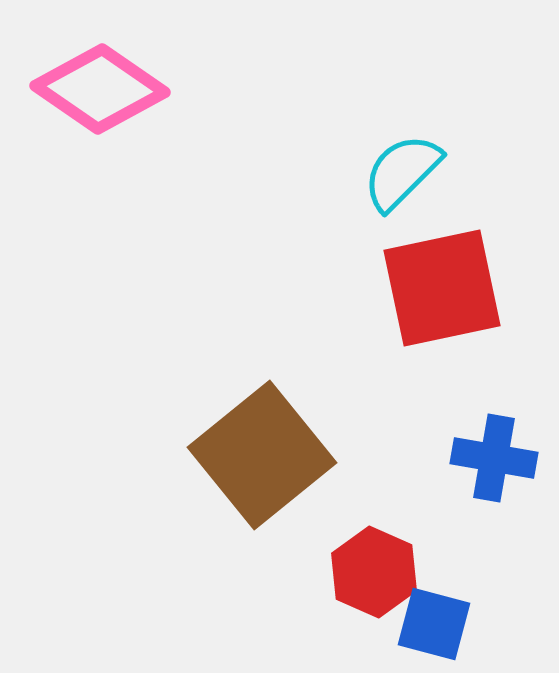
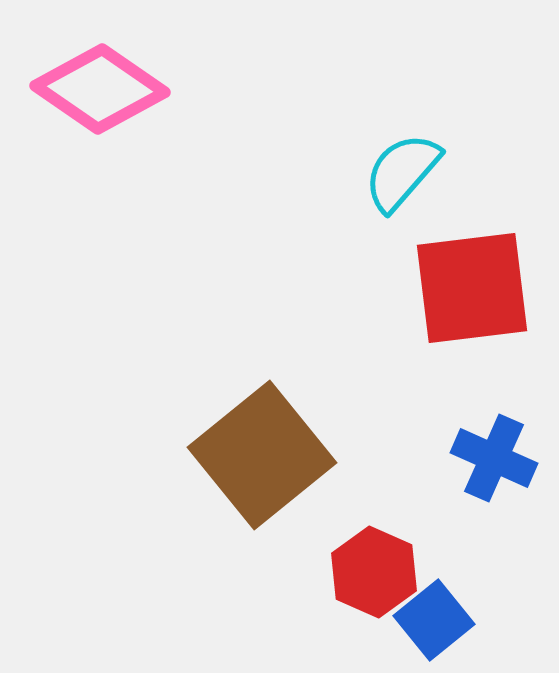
cyan semicircle: rotated 4 degrees counterclockwise
red square: moved 30 px right; rotated 5 degrees clockwise
blue cross: rotated 14 degrees clockwise
blue square: moved 4 px up; rotated 36 degrees clockwise
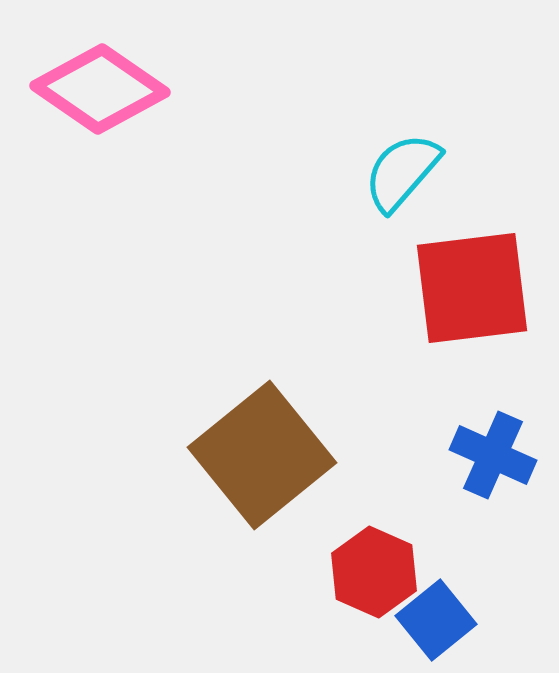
blue cross: moved 1 px left, 3 px up
blue square: moved 2 px right
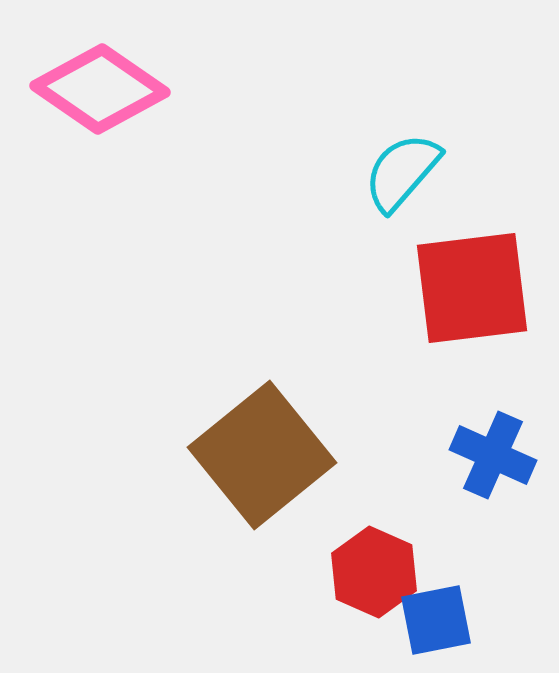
blue square: rotated 28 degrees clockwise
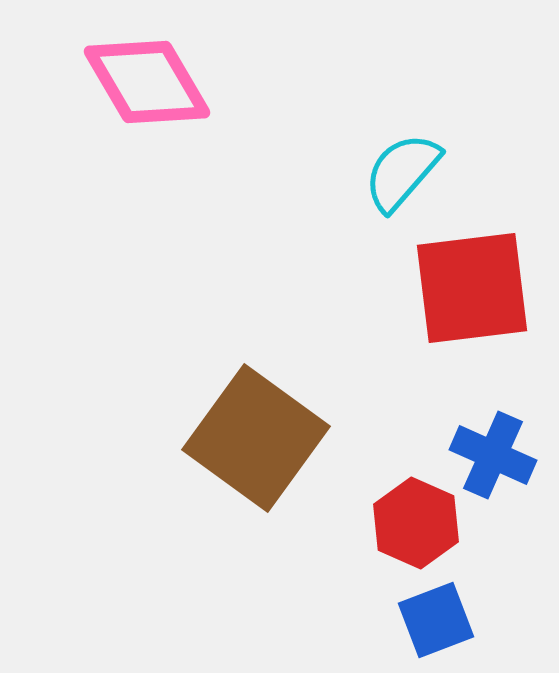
pink diamond: moved 47 px right, 7 px up; rotated 25 degrees clockwise
brown square: moved 6 px left, 17 px up; rotated 15 degrees counterclockwise
red hexagon: moved 42 px right, 49 px up
blue square: rotated 10 degrees counterclockwise
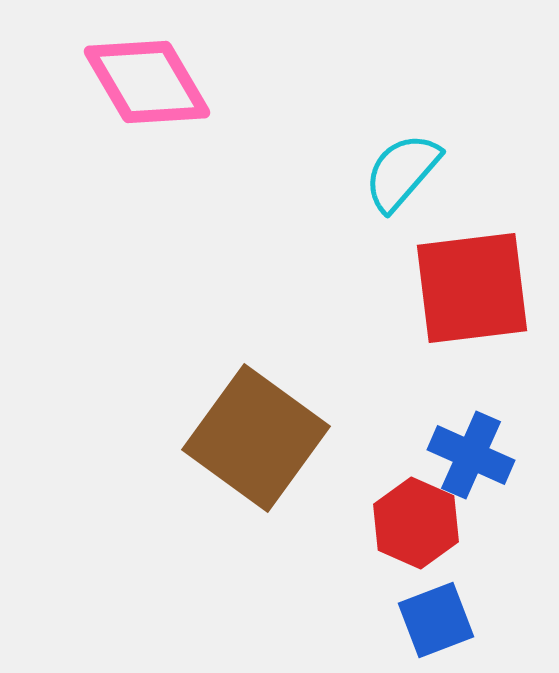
blue cross: moved 22 px left
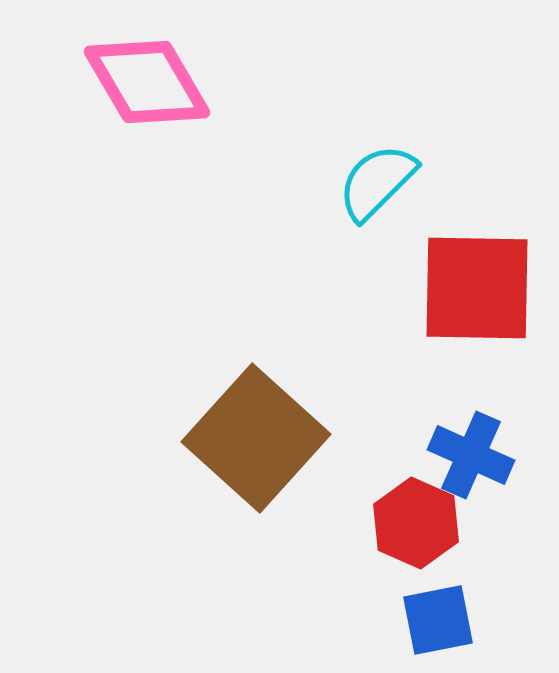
cyan semicircle: moved 25 px left, 10 px down; rotated 4 degrees clockwise
red square: moved 5 px right; rotated 8 degrees clockwise
brown square: rotated 6 degrees clockwise
blue square: moved 2 px right; rotated 10 degrees clockwise
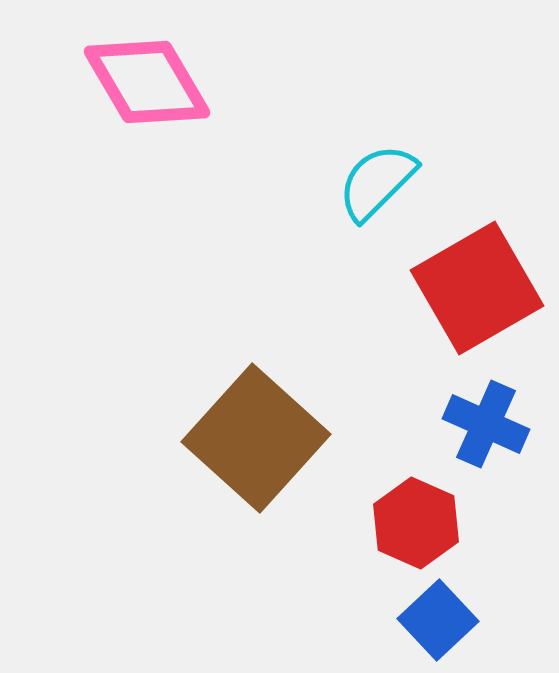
red square: rotated 31 degrees counterclockwise
blue cross: moved 15 px right, 31 px up
blue square: rotated 32 degrees counterclockwise
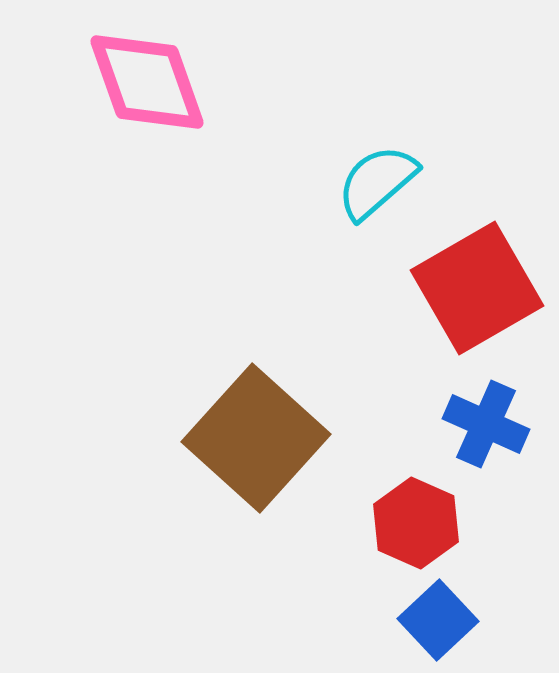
pink diamond: rotated 11 degrees clockwise
cyan semicircle: rotated 4 degrees clockwise
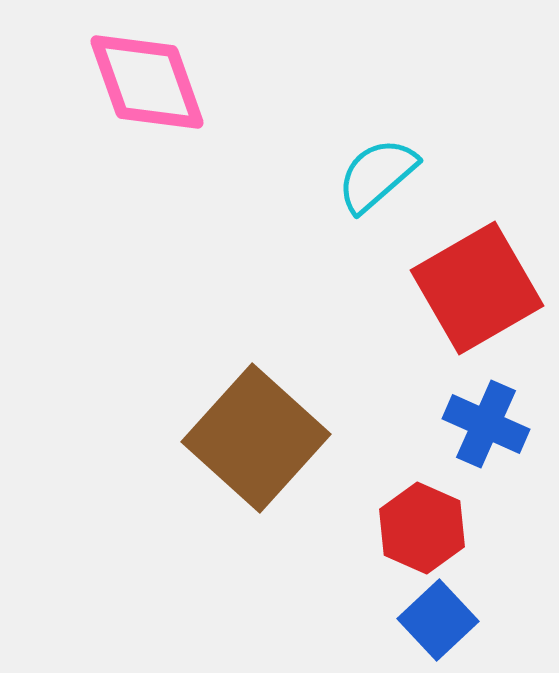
cyan semicircle: moved 7 px up
red hexagon: moved 6 px right, 5 px down
